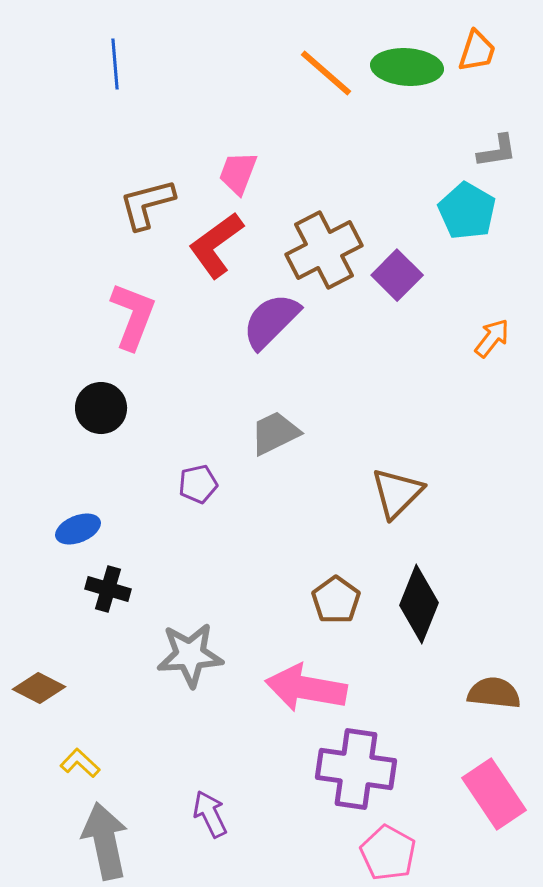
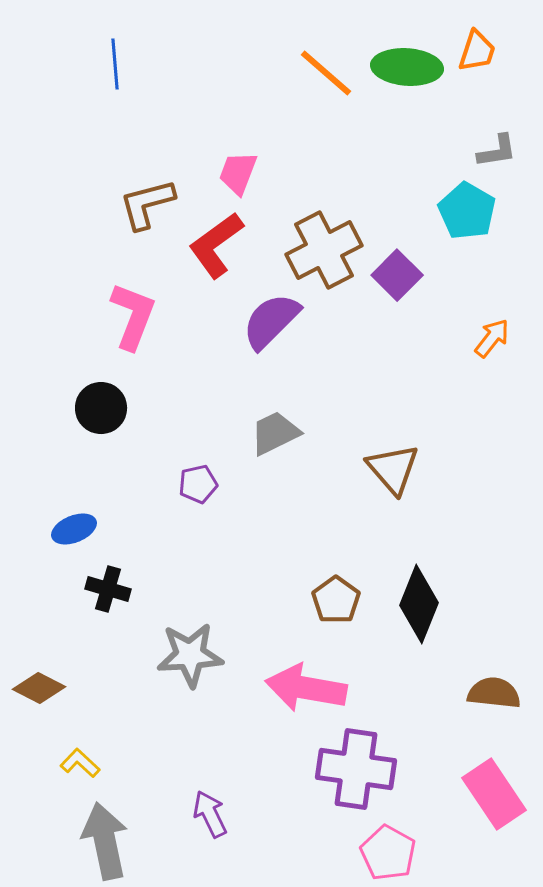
brown triangle: moved 4 px left, 24 px up; rotated 26 degrees counterclockwise
blue ellipse: moved 4 px left
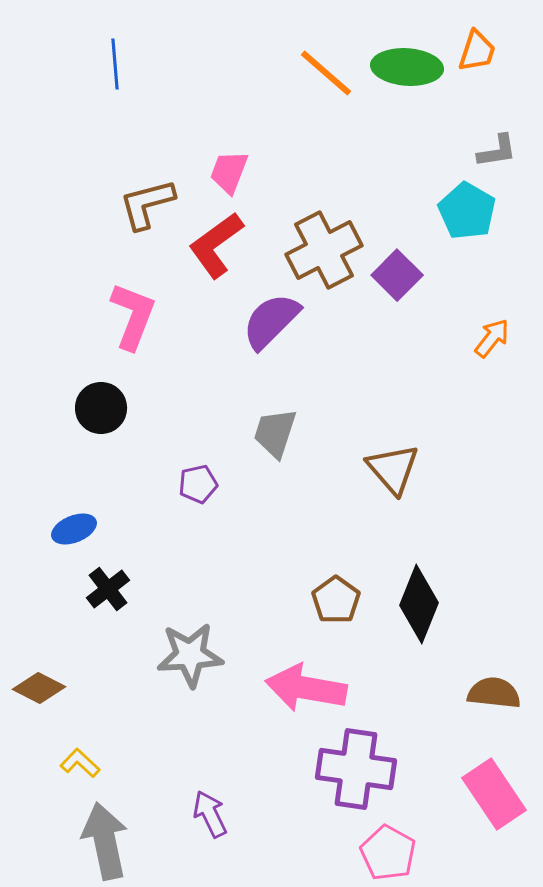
pink trapezoid: moved 9 px left, 1 px up
gray trapezoid: rotated 46 degrees counterclockwise
black cross: rotated 36 degrees clockwise
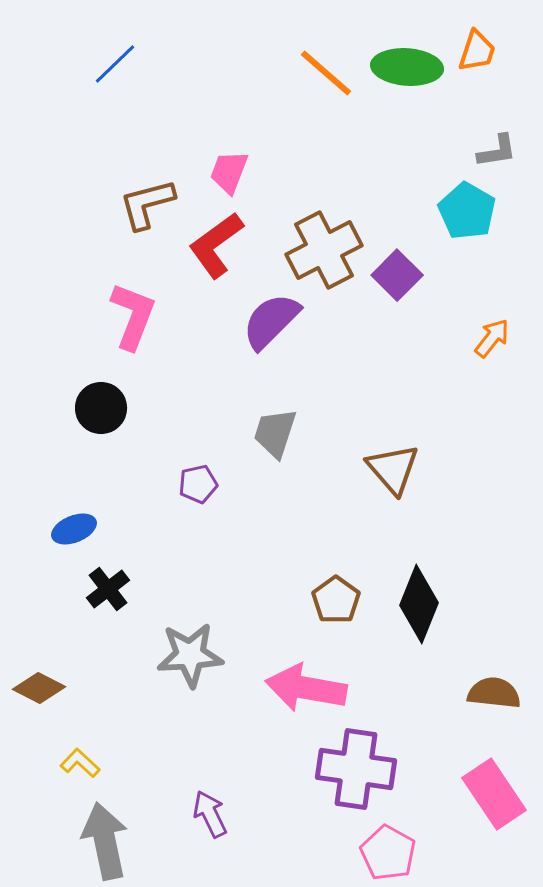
blue line: rotated 51 degrees clockwise
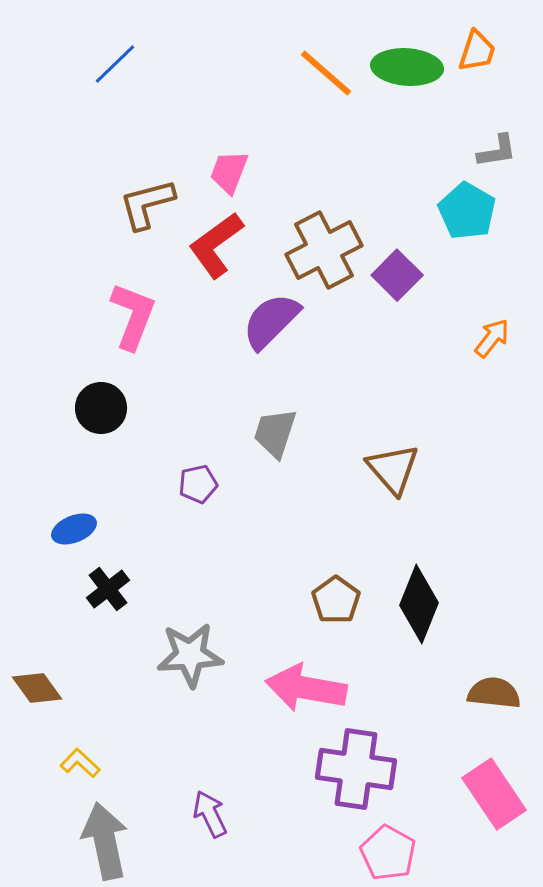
brown diamond: moved 2 px left; rotated 27 degrees clockwise
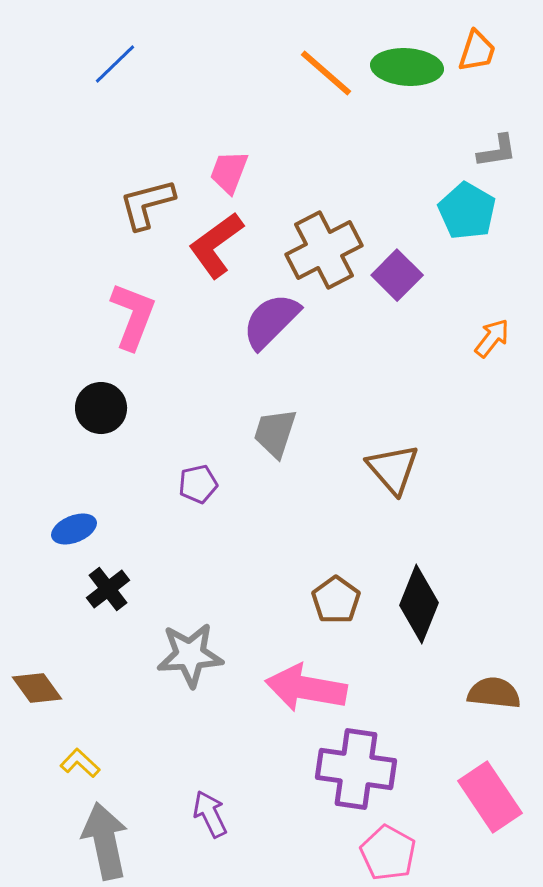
pink rectangle: moved 4 px left, 3 px down
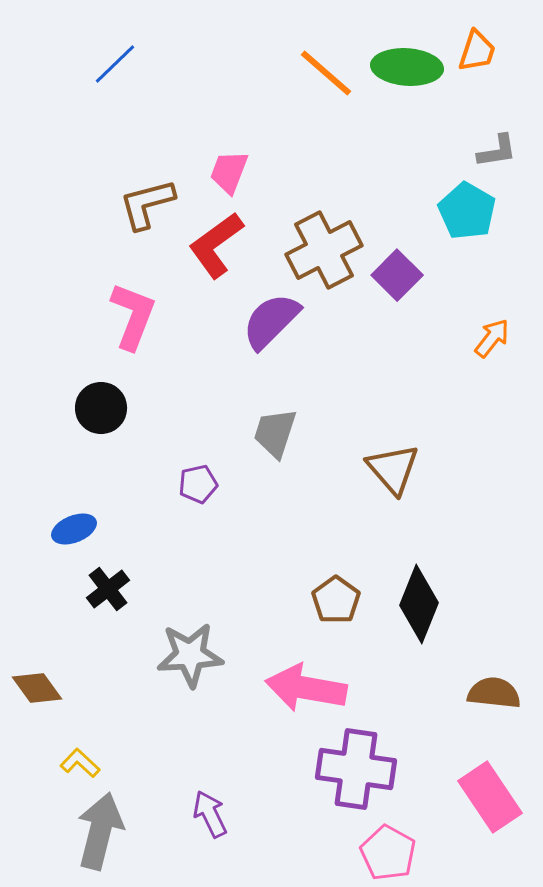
gray arrow: moved 5 px left, 10 px up; rotated 26 degrees clockwise
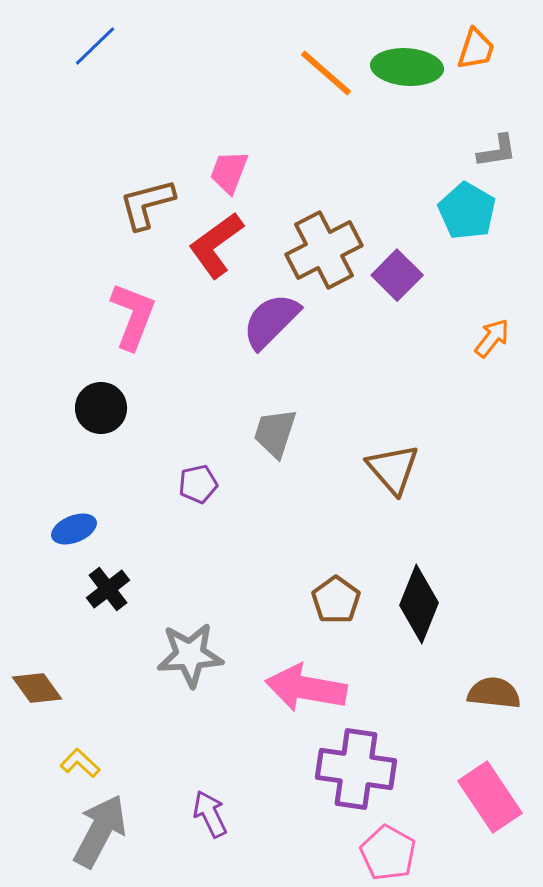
orange trapezoid: moved 1 px left, 2 px up
blue line: moved 20 px left, 18 px up
gray arrow: rotated 14 degrees clockwise
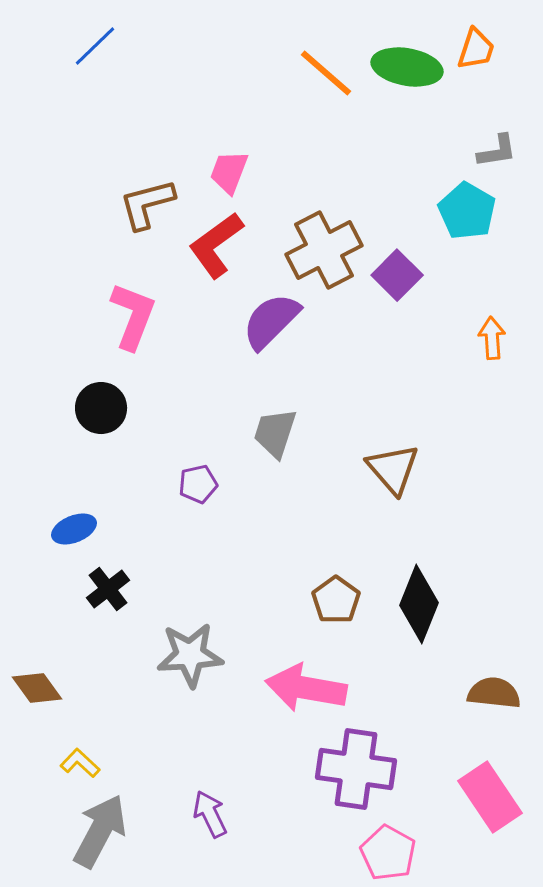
green ellipse: rotated 6 degrees clockwise
orange arrow: rotated 42 degrees counterclockwise
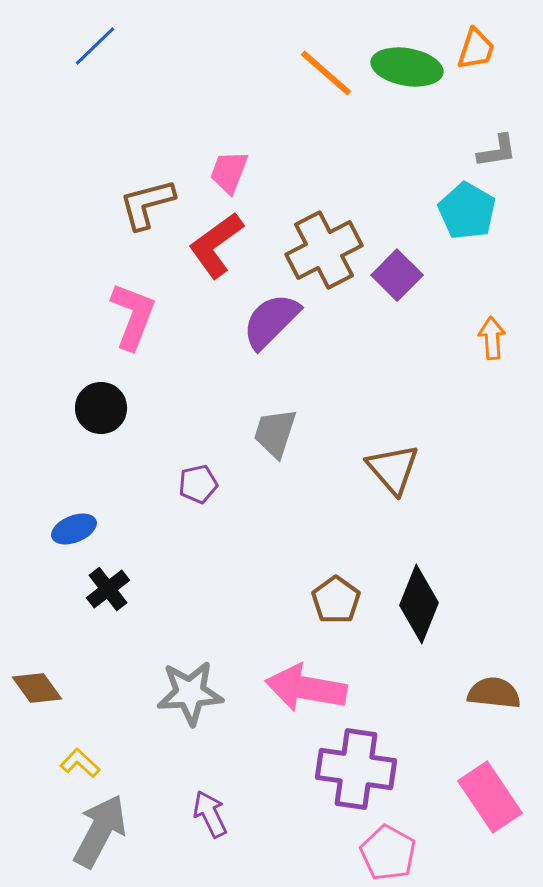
gray star: moved 38 px down
